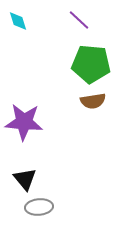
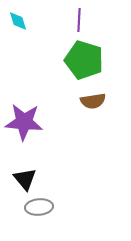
purple line: rotated 50 degrees clockwise
green pentagon: moved 7 px left, 4 px up; rotated 12 degrees clockwise
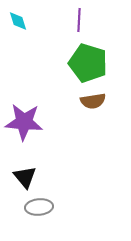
green pentagon: moved 4 px right, 3 px down
black triangle: moved 2 px up
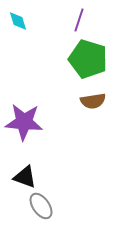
purple line: rotated 15 degrees clockwise
green pentagon: moved 4 px up
black triangle: rotated 30 degrees counterclockwise
gray ellipse: moved 2 px right, 1 px up; rotated 60 degrees clockwise
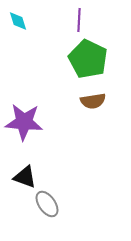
purple line: rotated 15 degrees counterclockwise
green pentagon: rotated 9 degrees clockwise
gray ellipse: moved 6 px right, 2 px up
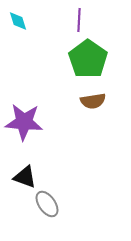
green pentagon: rotated 9 degrees clockwise
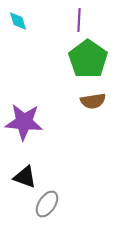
gray ellipse: rotated 68 degrees clockwise
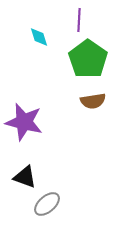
cyan diamond: moved 21 px right, 16 px down
purple star: rotated 9 degrees clockwise
gray ellipse: rotated 16 degrees clockwise
